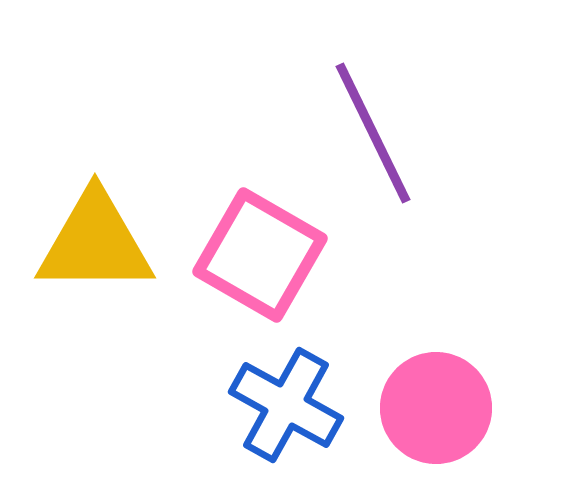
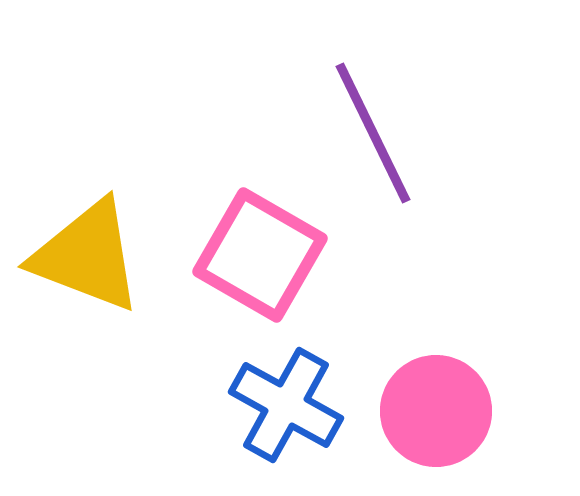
yellow triangle: moved 8 px left, 13 px down; rotated 21 degrees clockwise
pink circle: moved 3 px down
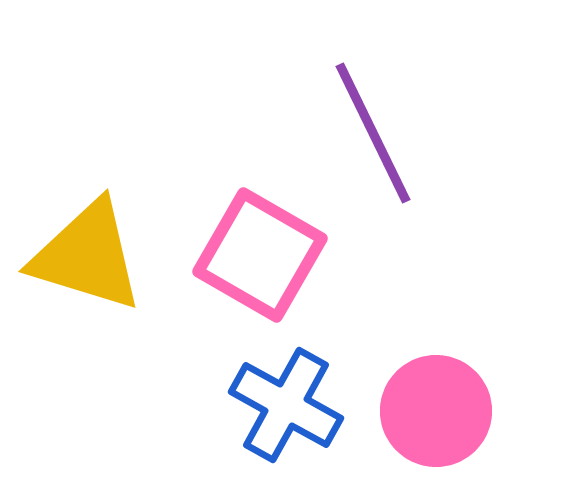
yellow triangle: rotated 4 degrees counterclockwise
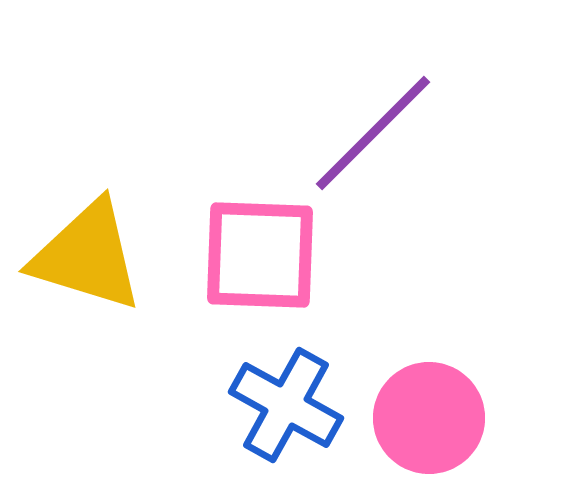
purple line: rotated 71 degrees clockwise
pink square: rotated 28 degrees counterclockwise
pink circle: moved 7 px left, 7 px down
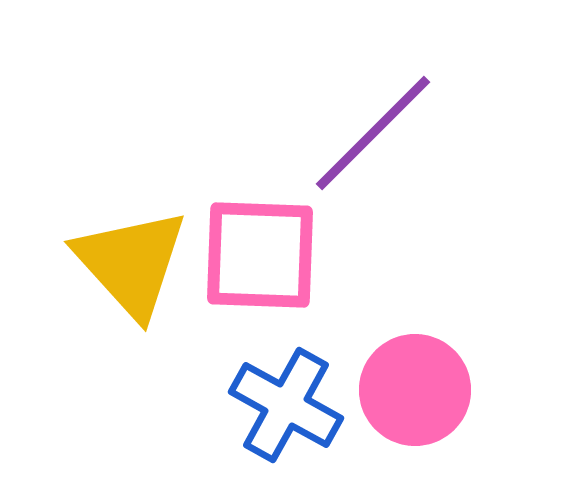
yellow triangle: moved 44 px right, 7 px down; rotated 31 degrees clockwise
pink circle: moved 14 px left, 28 px up
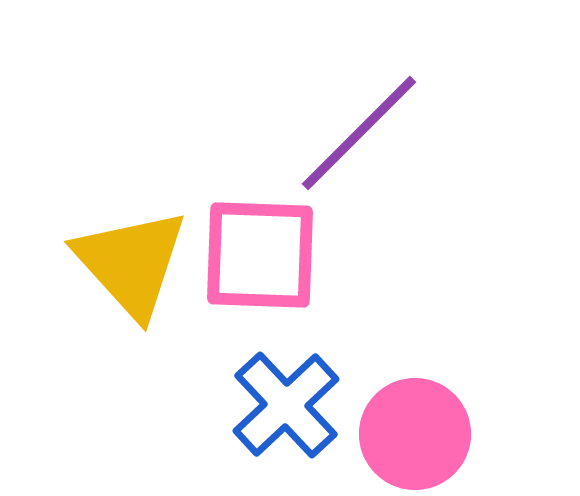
purple line: moved 14 px left
pink circle: moved 44 px down
blue cross: rotated 18 degrees clockwise
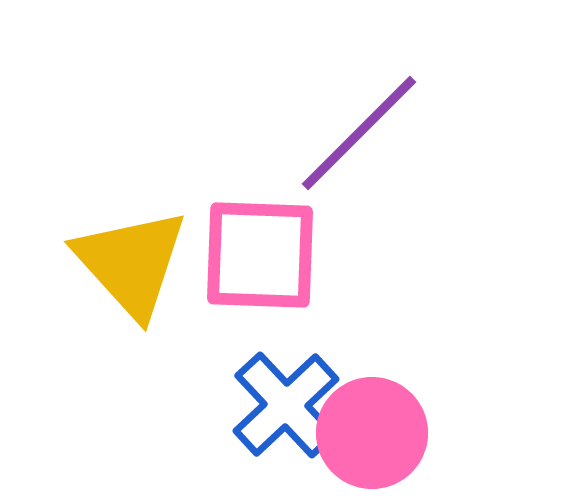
pink circle: moved 43 px left, 1 px up
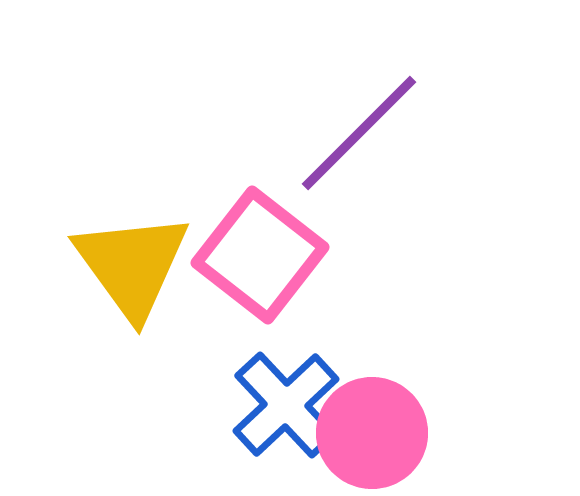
pink square: rotated 36 degrees clockwise
yellow triangle: moved 1 px right, 2 px down; rotated 6 degrees clockwise
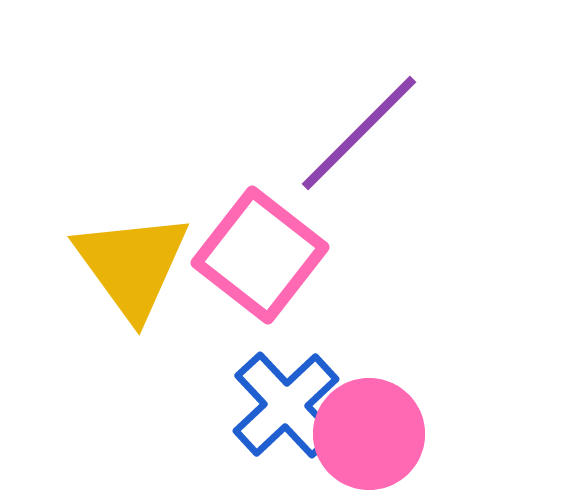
pink circle: moved 3 px left, 1 px down
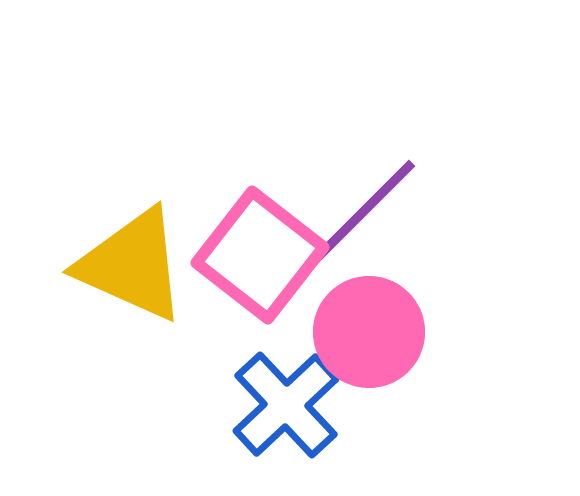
purple line: moved 1 px left, 84 px down
yellow triangle: rotated 30 degrees counterclockwise
pink circle: moved 102 px up
